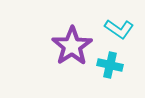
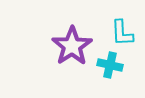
cyan L-shape: moved 3 px right, 4 px down; rotated 52 degrees clockwise
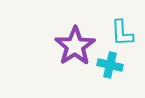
purple star: moved 3 px right
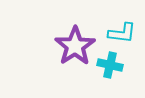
cyan L-shape: rotated 80 degrees counterclockwise
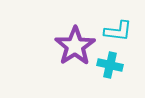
cyan L-shape: moved 4 px left, 2 px up
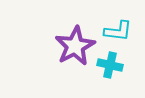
purple star: rotated 6 degrees clockwise
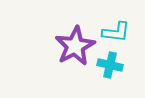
cyan L-shape: moved 2 px left, 1 px down
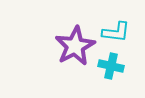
cyan cross: moved 1 px right, 1 px down
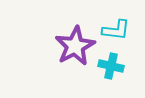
cyan L-shape: moved 2 px up
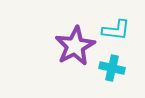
cyan cross: moved 1 px right, 2 px down
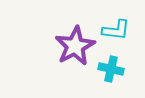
cyan cross: moved 1 px left, 1 px down
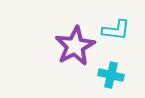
cyan cross: moved 6 px down
